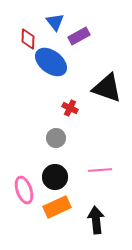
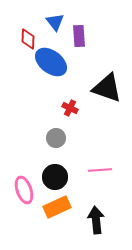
purple rectangle: rotated 65 degrees counterclockwise
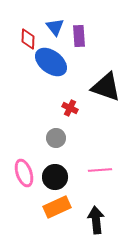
blue triangle: moved 5 px down
black triangle: moved 1 px left, 1 px up
pink ellipse: moved 17 px up
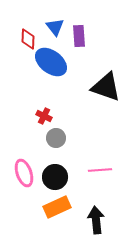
red cross: moved 26 px left, 8 px down
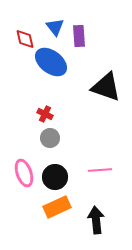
red diamond: moved 3 px left; rotated 15 degrees counterclockwise
red cross: moved 1 px right, 2 px up
gray circle: moved 6 px left
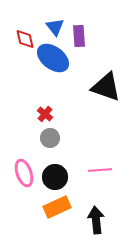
blue ellipse: moved 2 px right, 4 px up
red cross: rotated 14 degrees clockwise
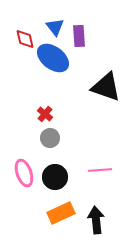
orange rectangle: moved 4 px right, 6 px down
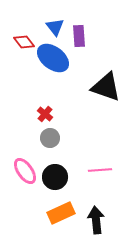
red diamond: moved 1 px left, 3 px down; rotated 25 degrees counterclockwise
pink ellipse: moved 1 px right, 2 px up; rotated 16 degrees counterclockwise
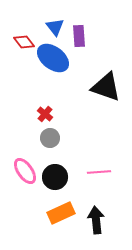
pink line: moved 1 px left, 2 px down
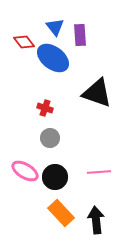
purple rectangle: moved 1 px right, 1 px up
black triangle: moved 9 px left, 6 px down
red cross: moved 6 px up; rotated 21 degrees counterclockwise
pink ellipse: rotated 24 degrees counterclockwise
orange rectangle: rotated 72 degrees clockwise
